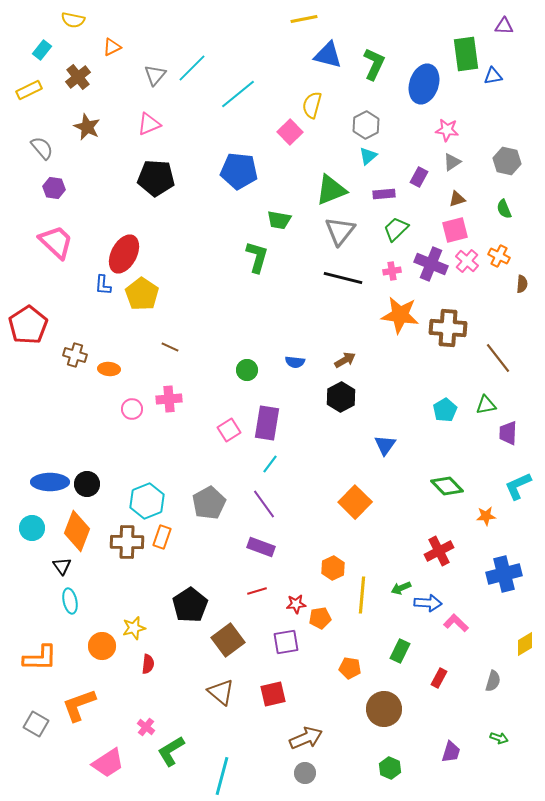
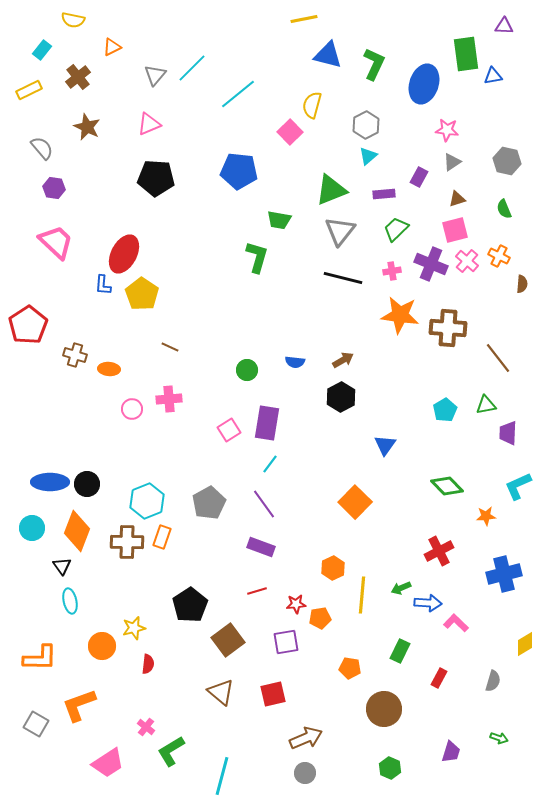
brown arrow at (345, 360): moved 2 px left
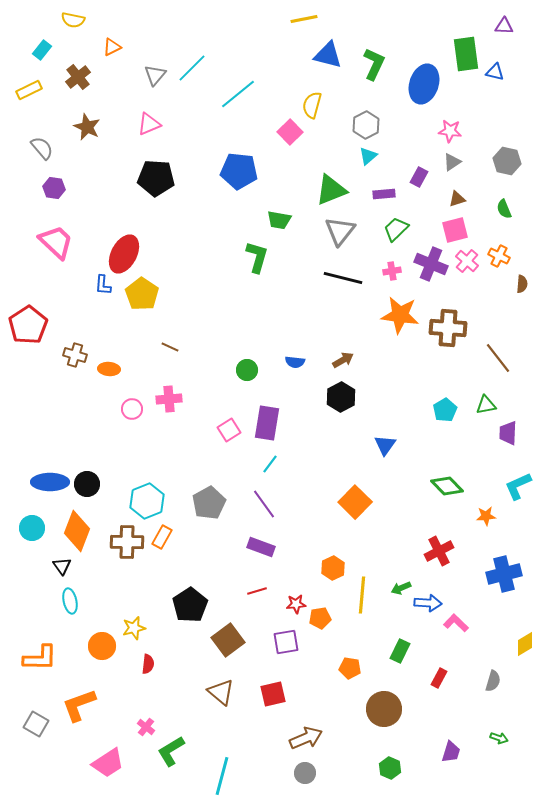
blue triangle at (493, 76): moved 2 px right, 4 px up; rotated 24 degrees clockwise
pink star at (447, 130): moved 3 px right, 1 px down
orange rectangle at (162, 537): rotated 10 degrees clockwise
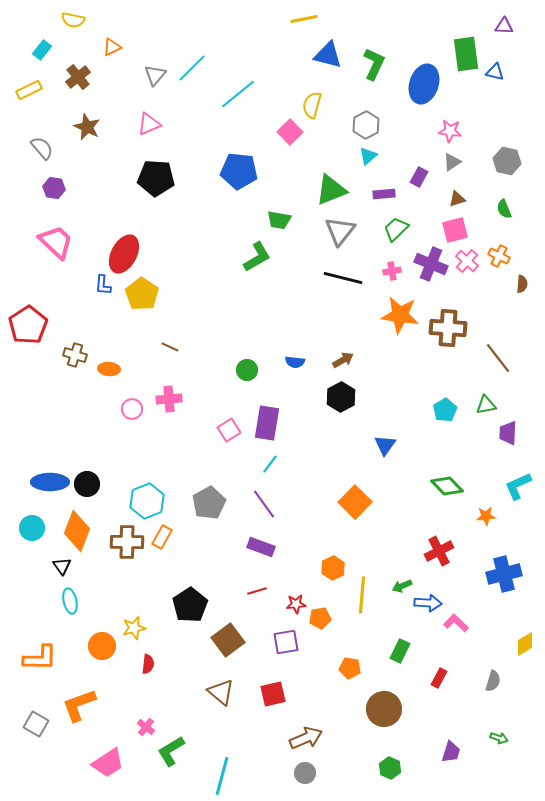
green L-shape at (257, 257): rotated 44 degrees clockwise
green arrow at (401, 588): moved 1 px right, 2 px up
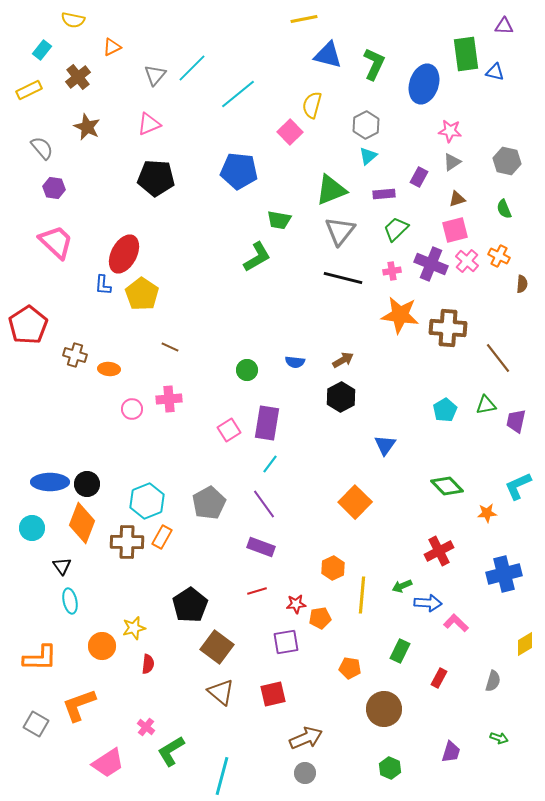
purple trapezoid at (508, 433): moved 8 px right, 12 px up; rotated 10 degrees clockwise
orange star at (486, 516): moved 1 px right, 3 px up
orange diamond at (77, 531): moved 5 px right, 8 px up
brown square at (228, 640): moved 11 px left, 7 px down; rotated 16 degrees counterclockwise
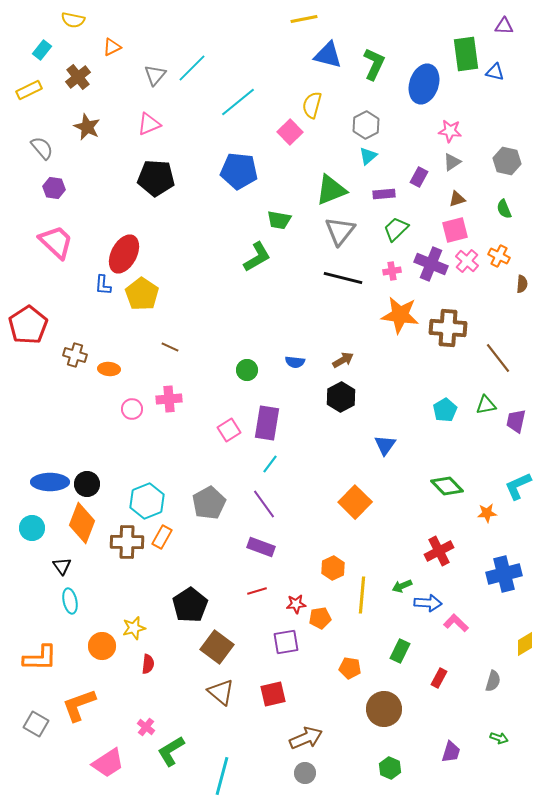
cyan line at (238, 94): moved 8 px down
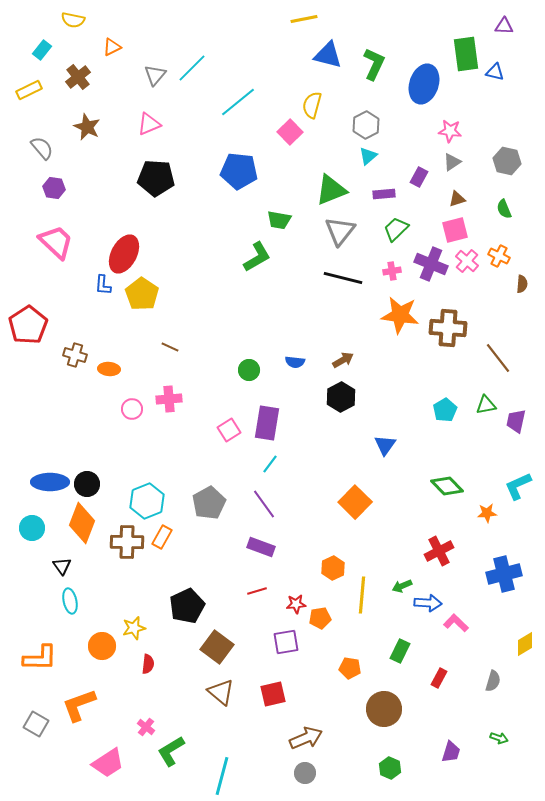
green circle at (247, 370): moved 2 px right
black pentagon at (190, 605): moved 3 px left, 1 px down; rotated 8 degrees clockwise
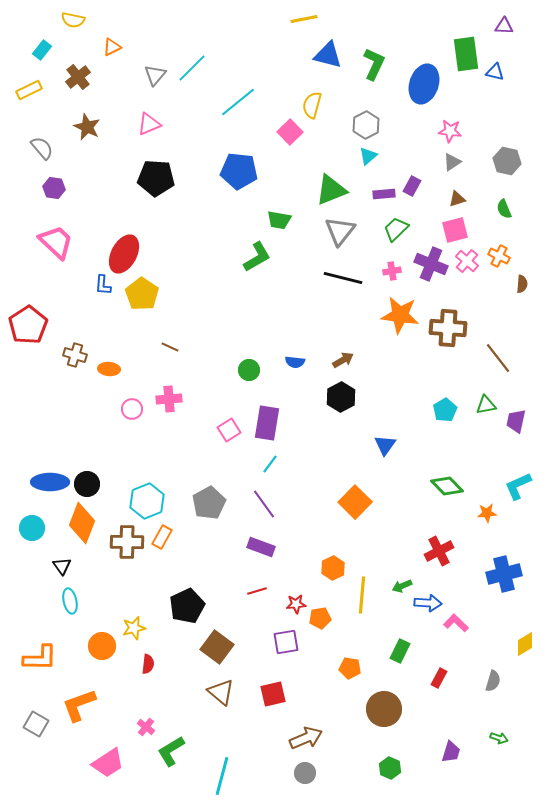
purple rectangle at (419, 177): moved 7 px left, 9 px down
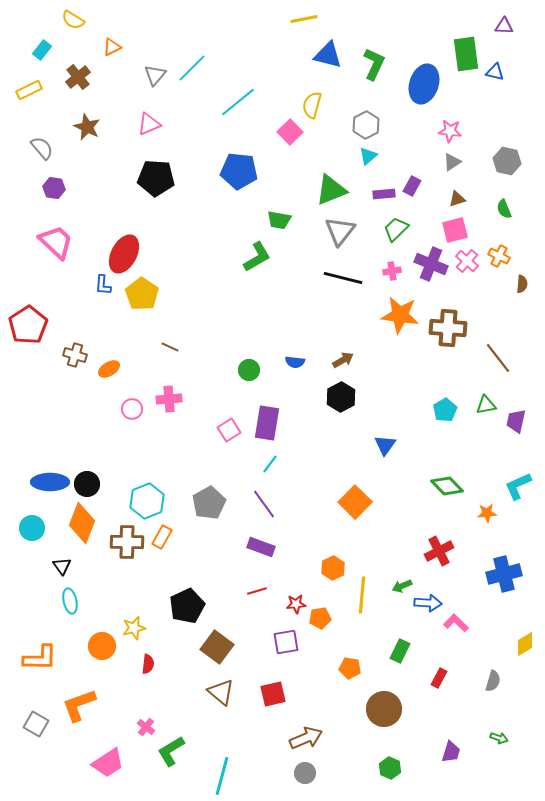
yellow semicircle at (73, 20): rotated 20 degrees clockwise
orange ellipse at (109, 369): rotated 35 degrees counterclockwise
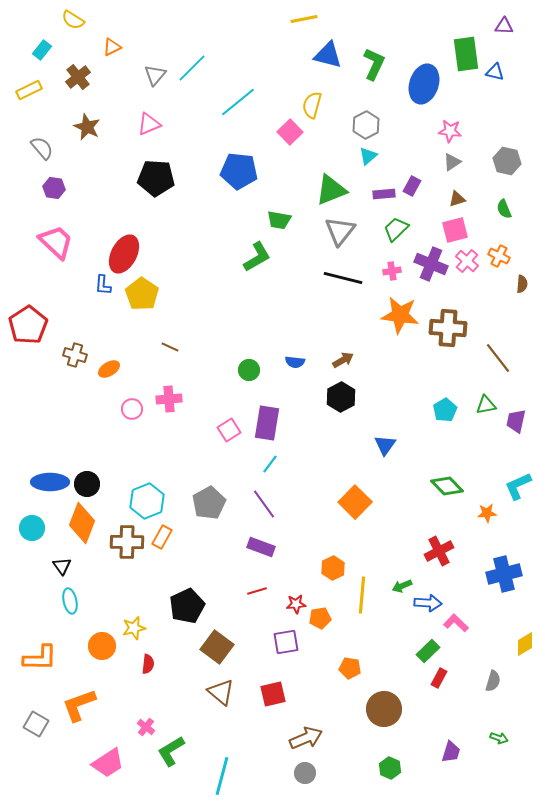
green rectangle at (400, 651): moved 28 px right; rotated 20 degrees clockwise
